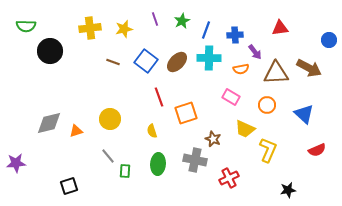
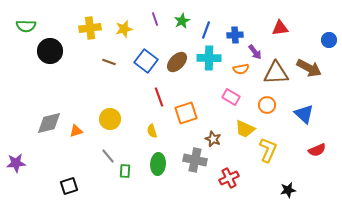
brown line: moved 4 px left
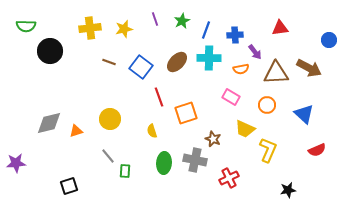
blue square: moved 5 px left, 6 px down
green ellipse: moved 6 px right, 1 px up
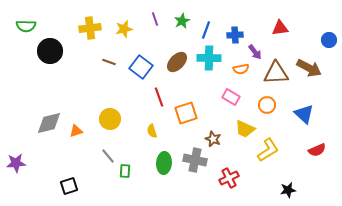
yellow L-shape: rotated 35 degrees clockwise
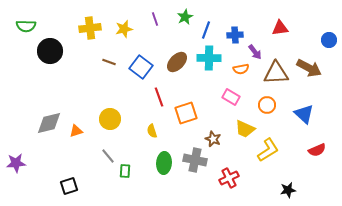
green star: moved 3 px right, 4 px up
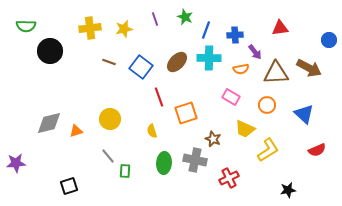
green star: rotated 21 degrees counterclockwise
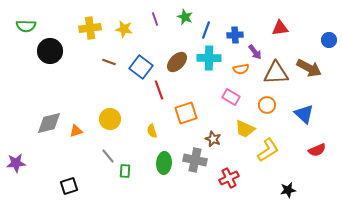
yellow star: rotated 24 degrees clockwise
red line: moved 7 px up
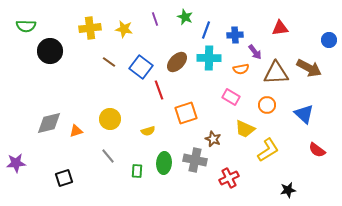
brown line: rotated 16 degrees clockwise
yellow semicircle: moved 4 px left; rotated 88 degrees counterclockwise
red semicircle: rotated 60 degrees clockwise
green rectangle: moved 12 px right
black square: moved 5 px left, 8 px up
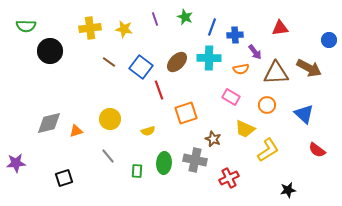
blue line: moved 6 px right, 3 px up
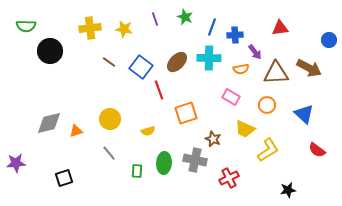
gray line: moved 1 px right, 3 px up
